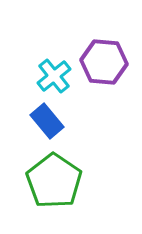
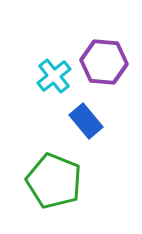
blue rectangle: moved 39 px right
green pentagon: rotated 12 degrees counterclockwise
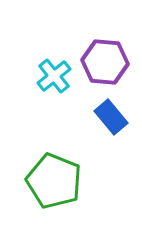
purple hexagon: moved 1 px right
blue rectangle: moved 25 px right, 4 px up
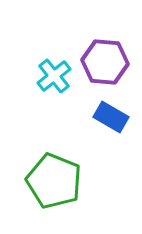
blue rectangle: rotated 20 degrees counterclockwise
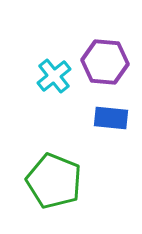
blue rectangle: moved 1 px down; rotated 24 degrees counterclockwise
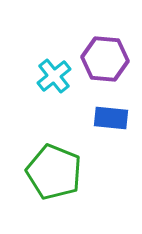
purple hexagon: moved 3 px up
green pentagon: moved 9 px up
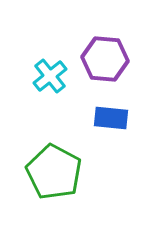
cyan cross: moved 4 px left
green pentagon: rotated 6 degrees clockwise
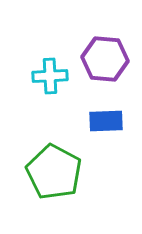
cyan cross: rotated 36 degrees clockwise
blue rectangle: moved 5 px left, 3 px down; rotated 8 degrees counterclockwise
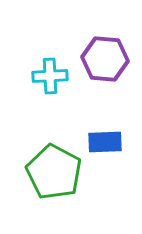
blue rectangle: moved 1 px left, 21 px down
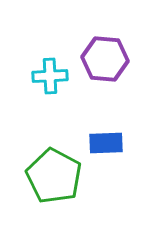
blue rectangle: moved 1 px right, 1 px down
green pentagon: moved 4 px down
